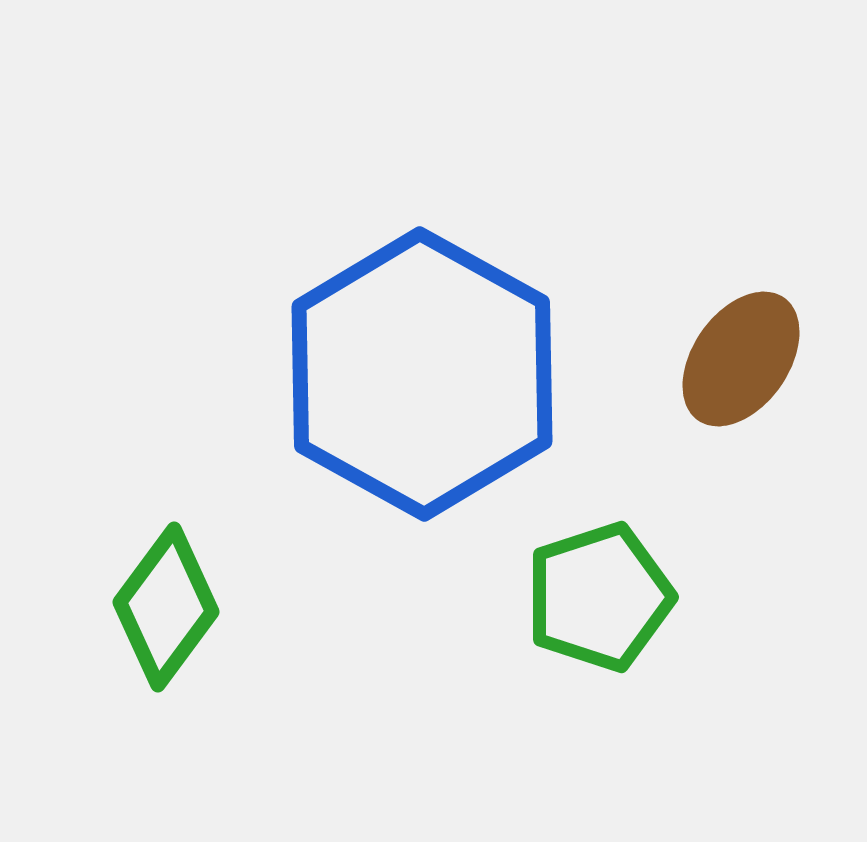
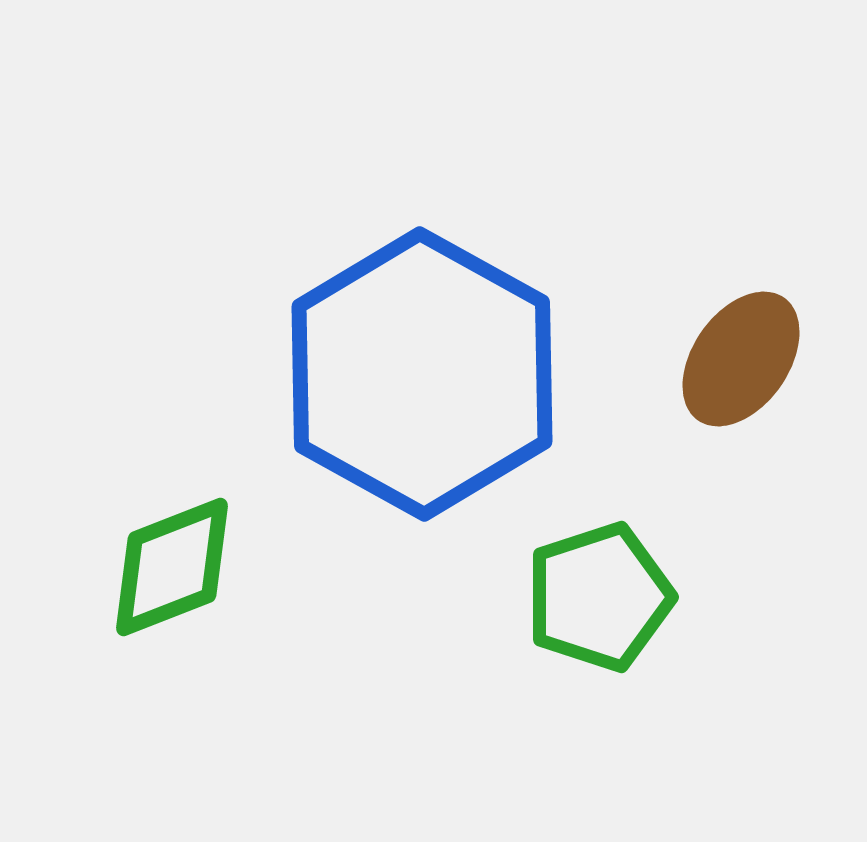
green diamond: moved 6 px right, 40 px up; rotated 32 degrees clockwise
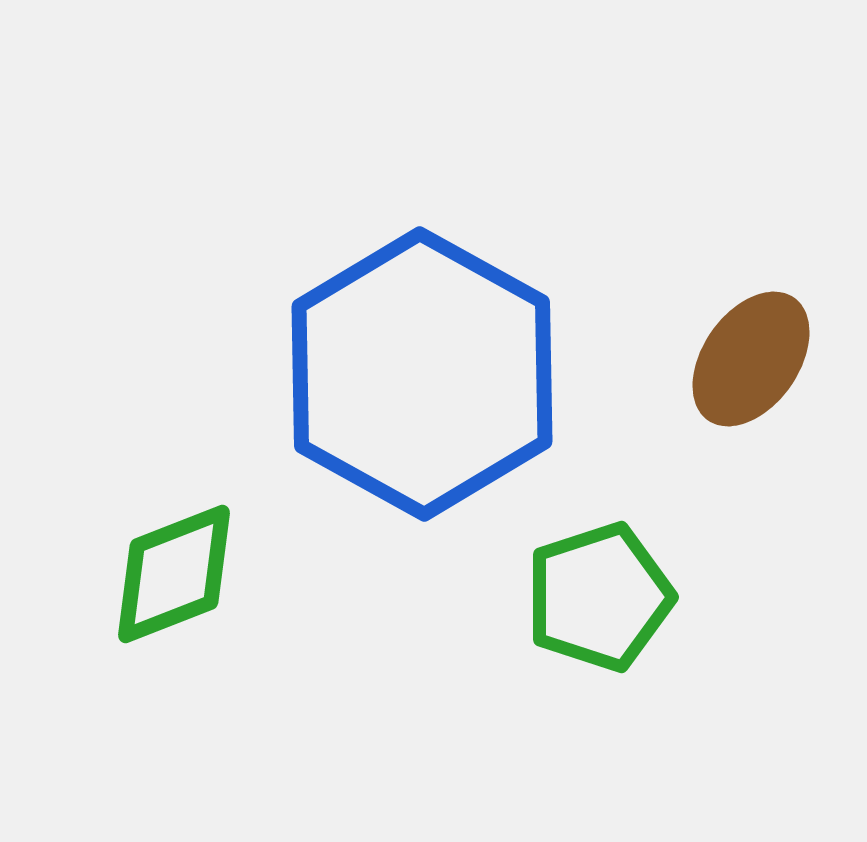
brown ellipse: moved 10 px right
green diamond: moved 2 px right, 7 px down
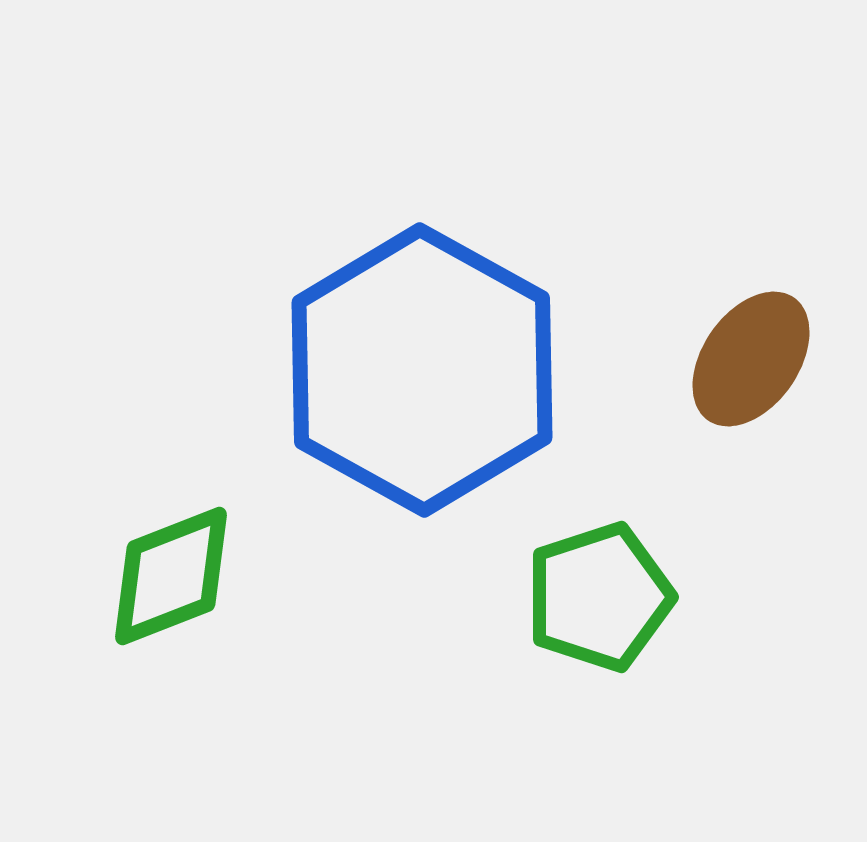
blue hexagon: moved 4 px up
green diamond: moved 3 px left, 2 px down
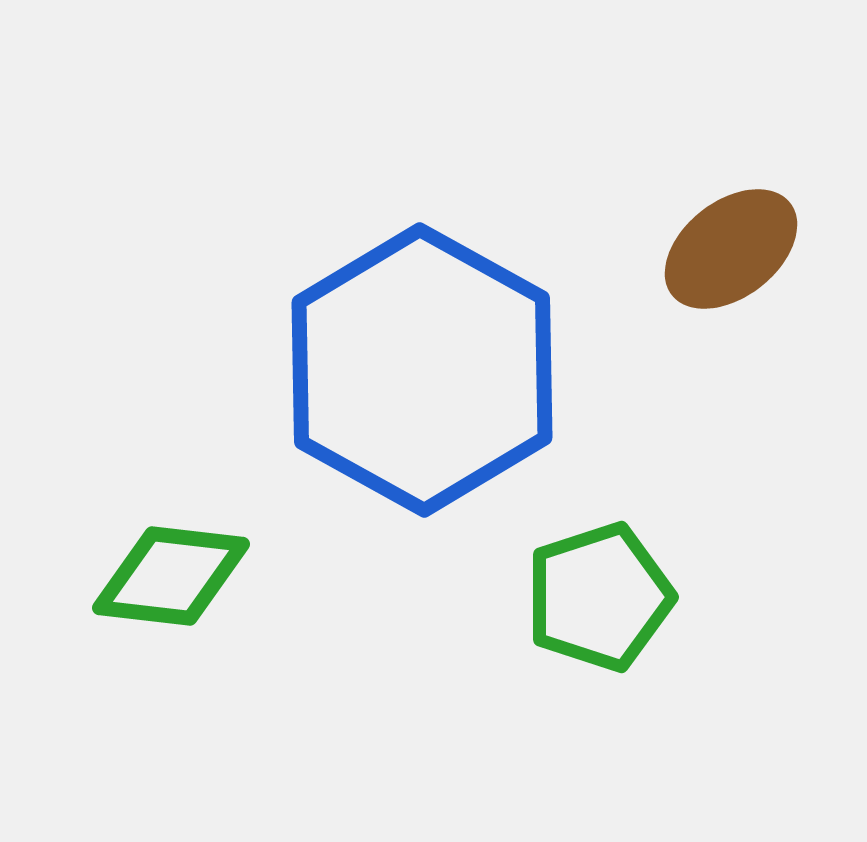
brown ellipse: moved 20 px left, 110 px up; rotated 17 degrees clockwise
green diamond: rotated 28 degrees clockwise
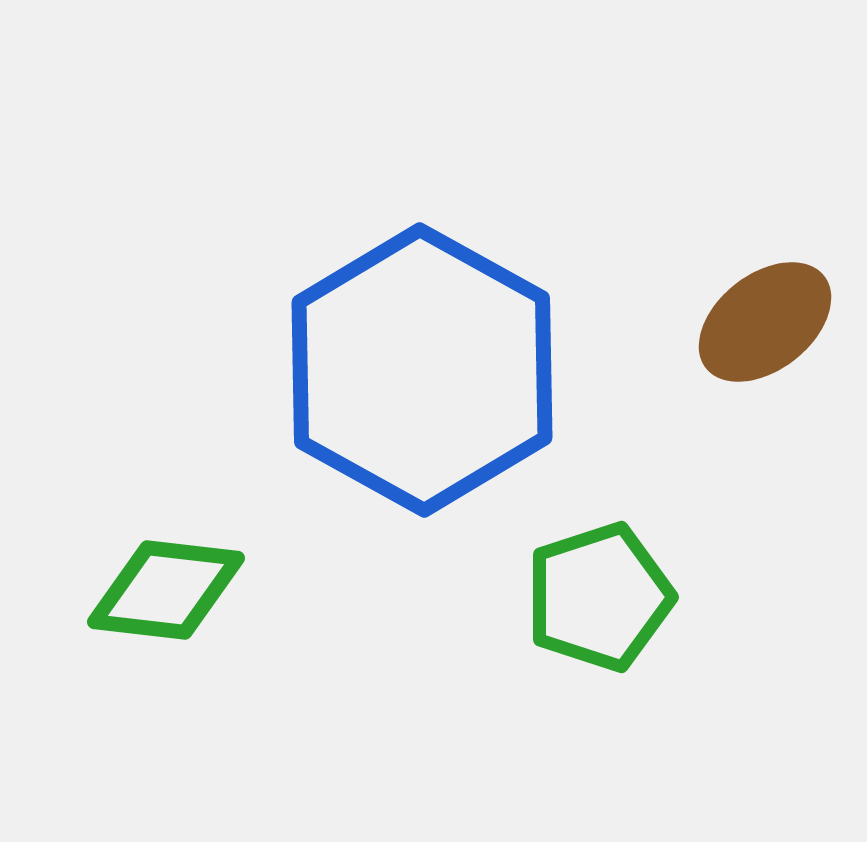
brown ellipse: moved 34 px right, 73 px down
green diamond: moved 5 px left, 14 px down
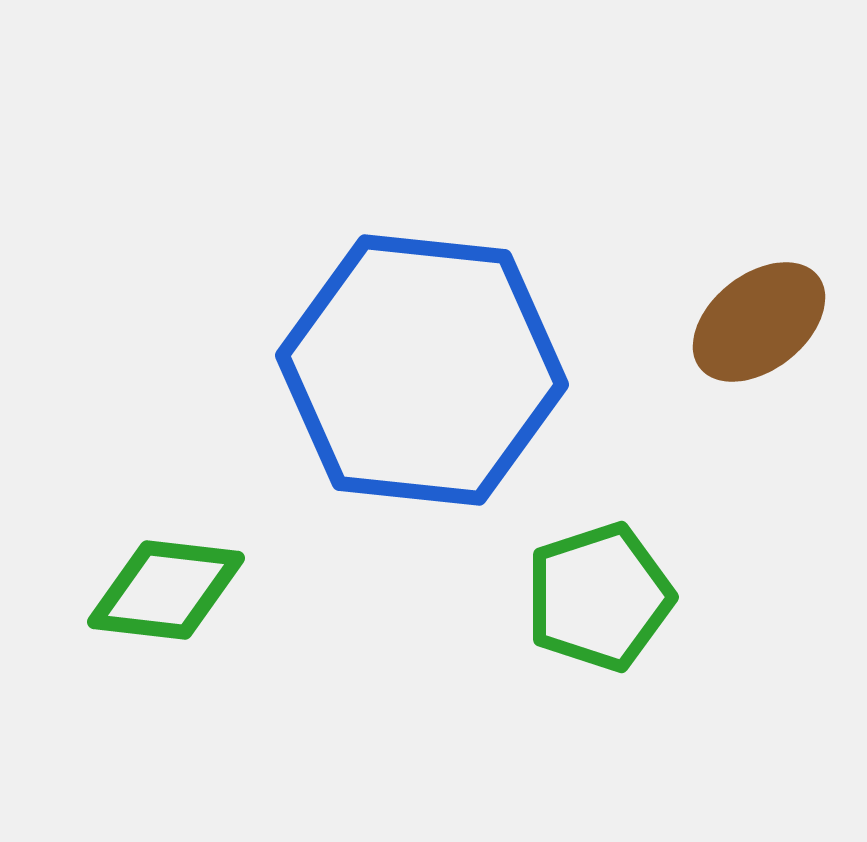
brown ellipse: moved 6 px left
blue hexagon: rotated 23 degrees counterclockwise
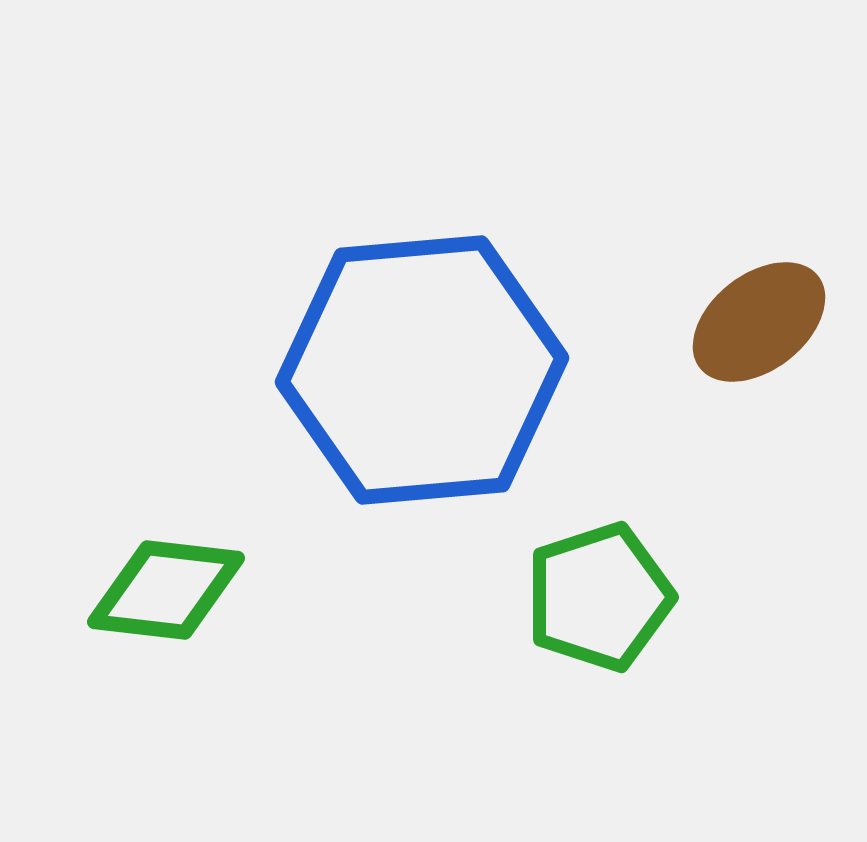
blue hexagon: rotated 11 degrees counterclockwise
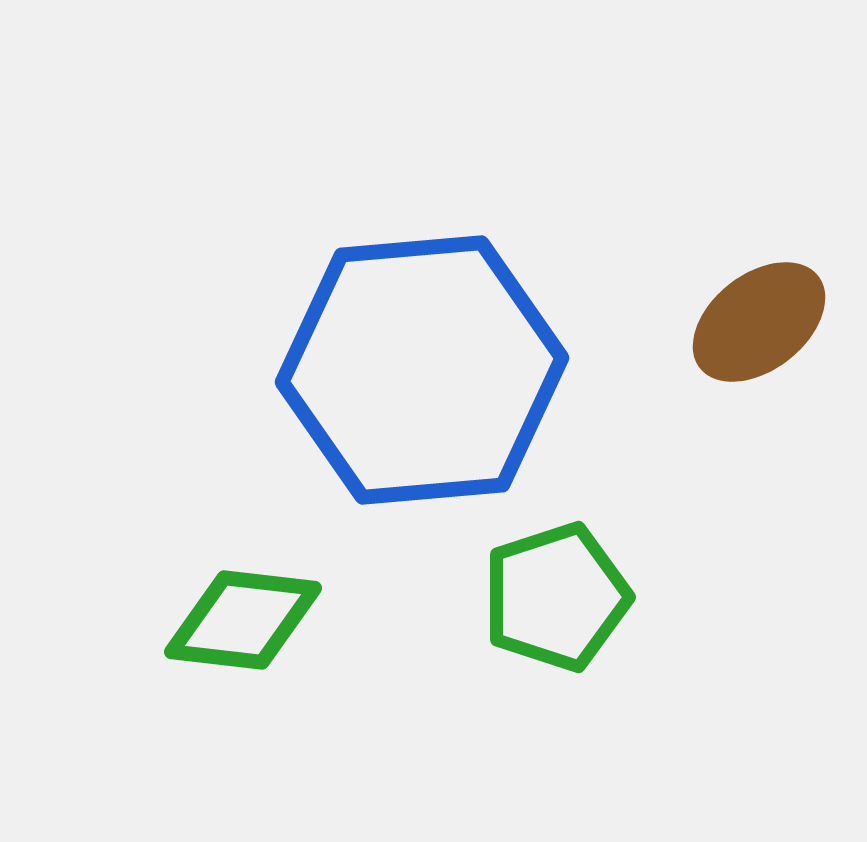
green diamond: moved 77 px right, 30 px down
green pentagon: moved 43 px left
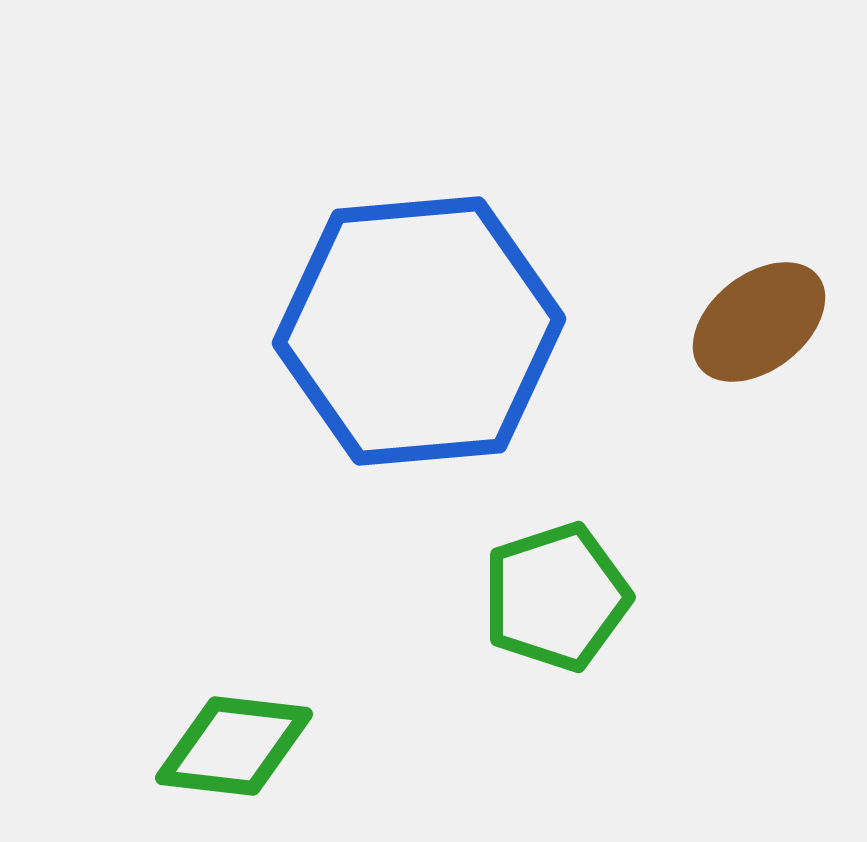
blue hexagon: moved 3 px left, 39 px up
green diamond: moved 9 px left, 126 px down
